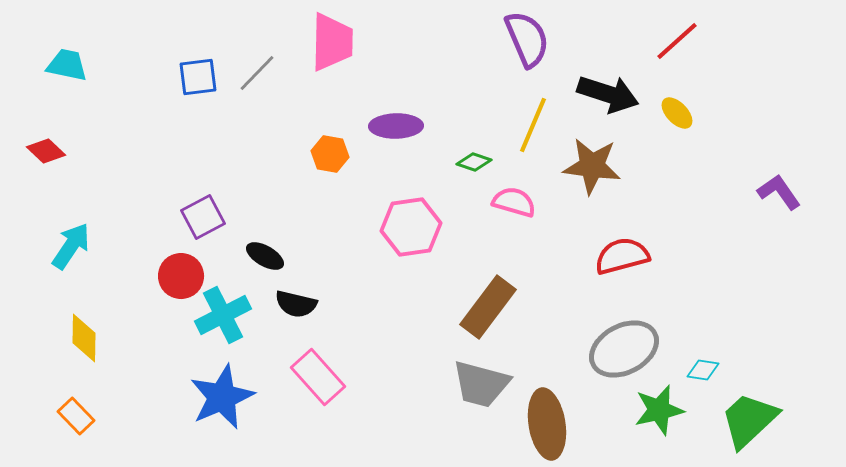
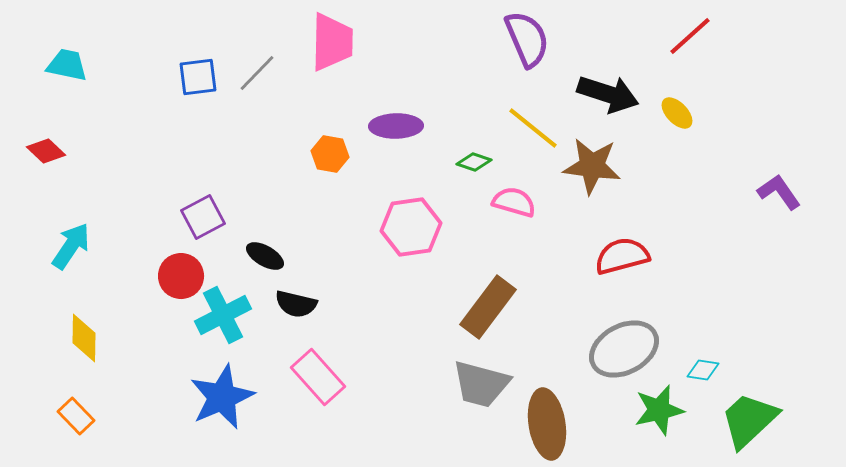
red line: moved 13 px right, 5 px up
yellow line: moved 3 px down; rotated 74 degrees counterclockwise
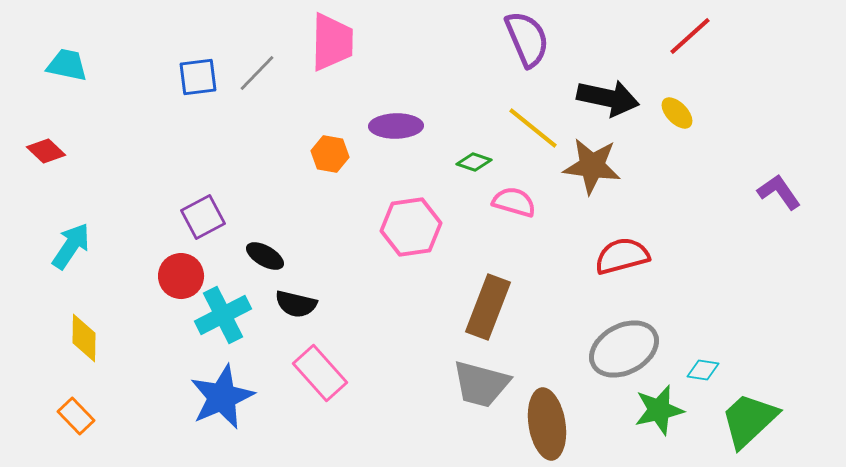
black arrow: moved 4 px down; rotated 6 degrees counterclockwise
brown rectangle: rotated 16 degrees counterclockwise
pink rectangle: moved 2 px right, 4 px up
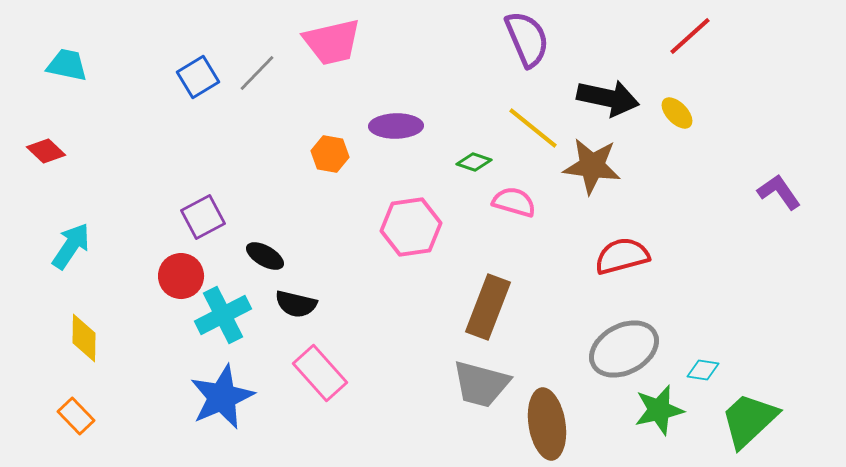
pink trapezoid: rotated 76 degrees clockwise
blue square: rotated 24 degrees counterclockwise
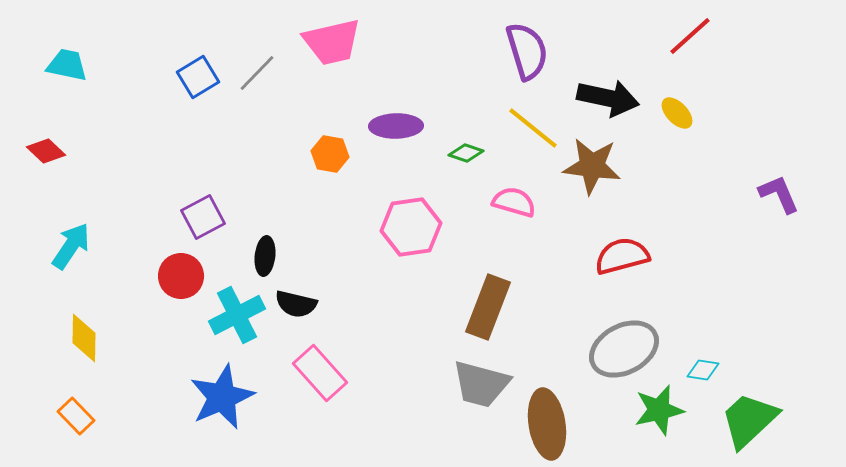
purple semicircle: moved 12 px down; rotated 6 degrees clockwise
green diamond: moved 8 px left, 9 px up
purple L-shape: moved 2 px down; rotated 12 degrees clockwise
black ellipse: rotated 66 degrees clockwise
cyan cross: moved 14 px right
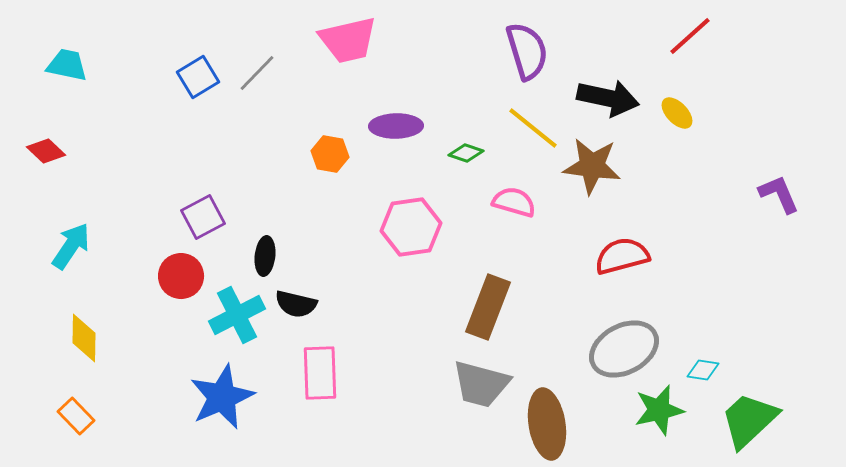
pink trapezoid: moved 16 px right, 2 px up
pink rectangle: rotated 40 degrees clockwise
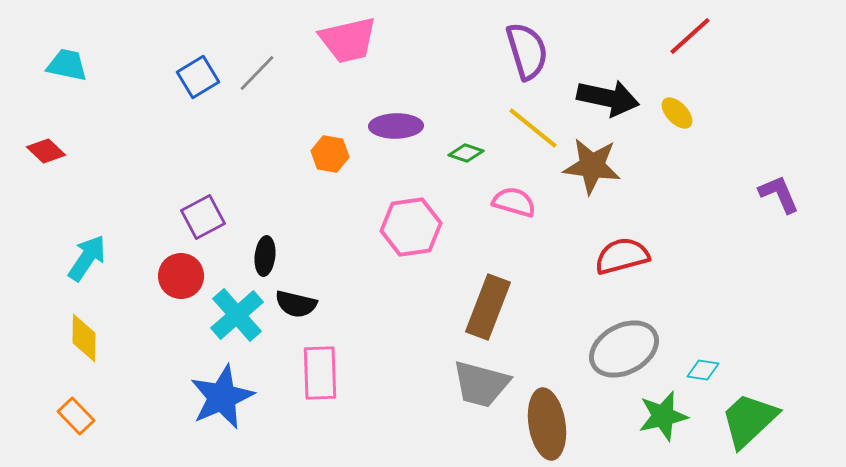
cyan arrow: moved 16 px right, 12 px down
cyan cross: rotated 14 degrees counterclockwise
green star: moved 4 px right, 6 px down
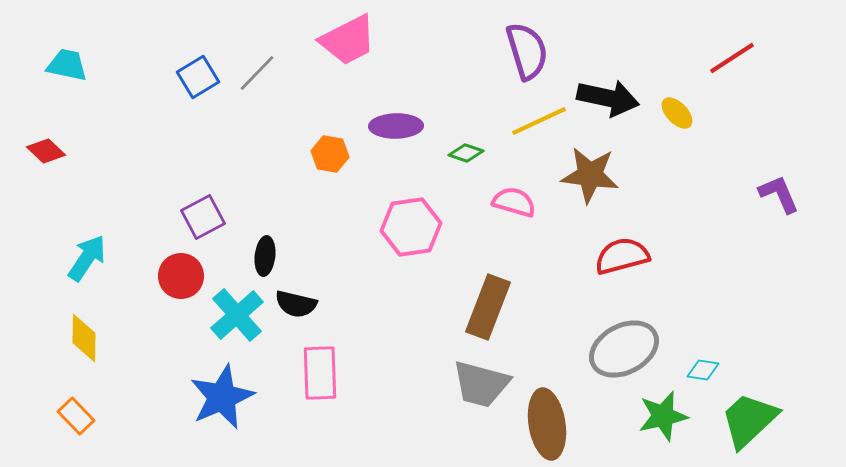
red line: moved 42 px right, 22 px down; rotated 9 degrees clockwise
pink trapezoid: rotated 14 degrees counterclockwise
yellow line: moved 6 px right, 7 px up; rotated 64 degrees counterclockwise
brown star: moved 2 px left, 9 px down
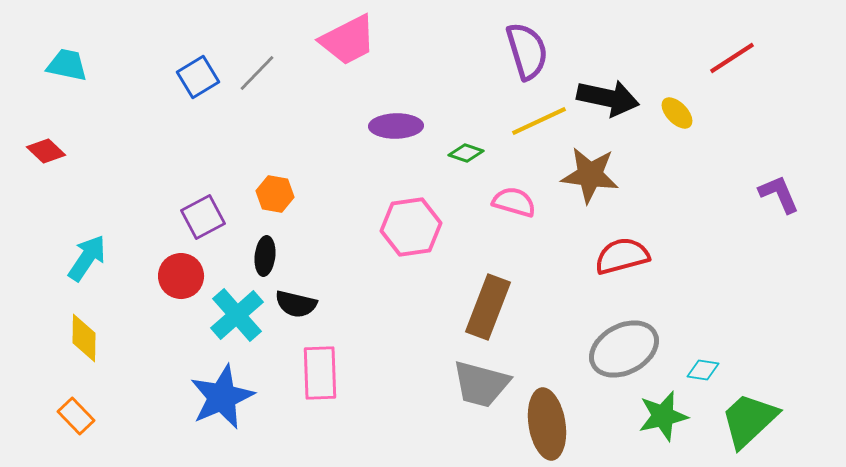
orange hexagon: moved 55 px left, 40 px down
